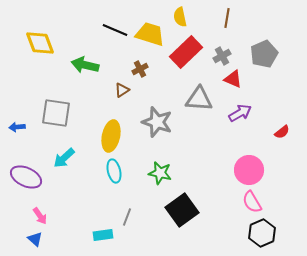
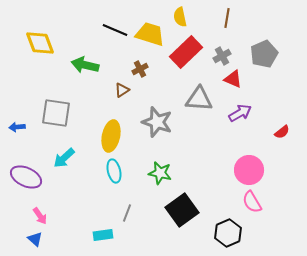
gray line: moved 4 px up
black hexagon: moved 34 px left
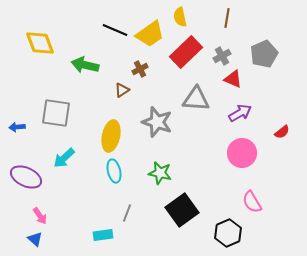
yellow trapezoid: rotated 128 degrees clockwise
gray triangle: moved 3 px left
pink circle: moved 7 px left, 17 px up
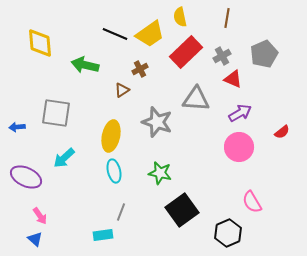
black line: moved 4 px down
yellow diamond: rotated 16 degrees clockwise
pink circle: moved 3 px left, 6 px up
gray line: moved 6 px left, 1 px up
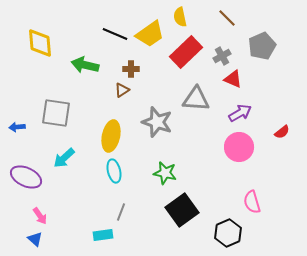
brown line: rotated 54 degrees counterclockwise
gray pentagon: moved 2 px left, 8 px up
brown cross: moved 9 px left; rotated 28 degrees clockwise
green star: moved 5 px right
pink semicircle: rotated 15 degrees clockwise
